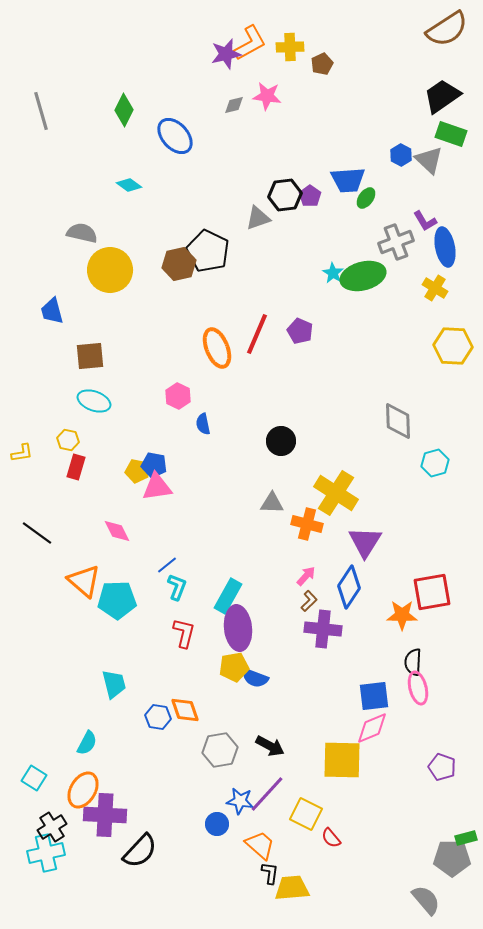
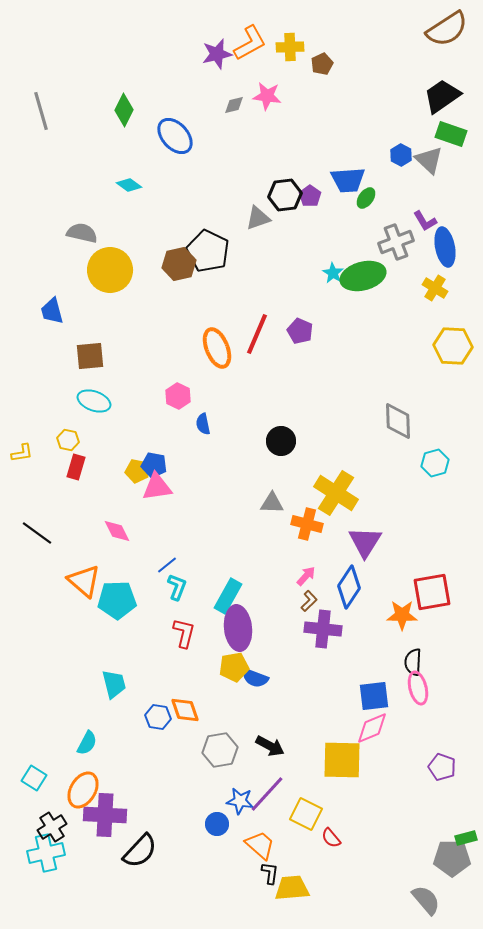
purple star at (226, 54): moved 9 px left
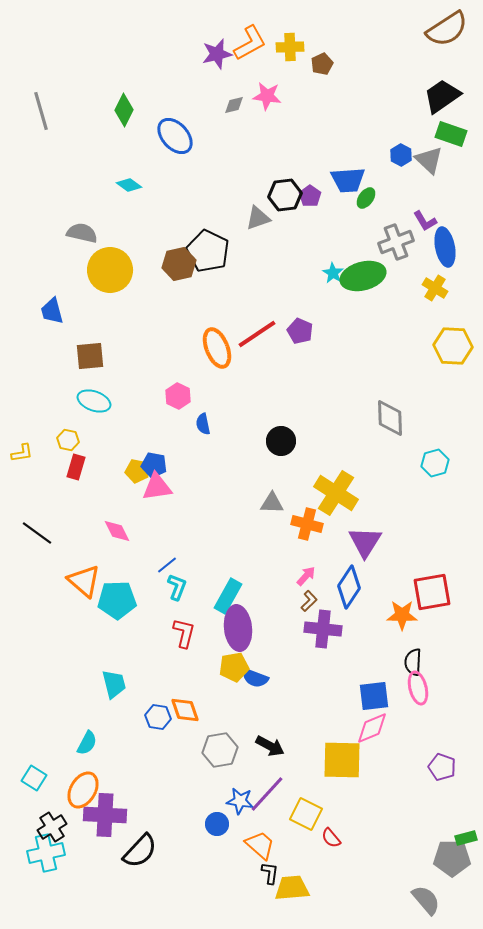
red line at (257, 334): rotated 33 degrees clockwise
gray diamond at (398, 421): moved 8 px left, 3 px up
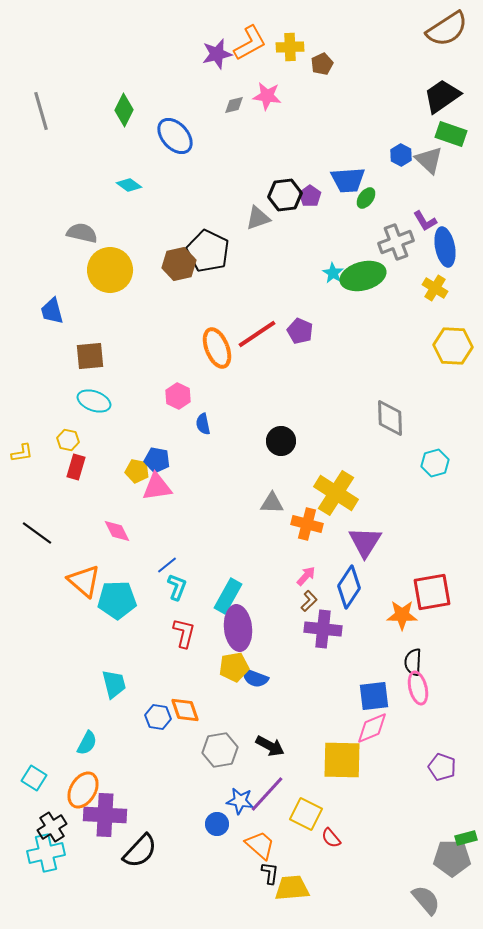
blue pentagon at (154, 465): moved 3 px right, 5 px up
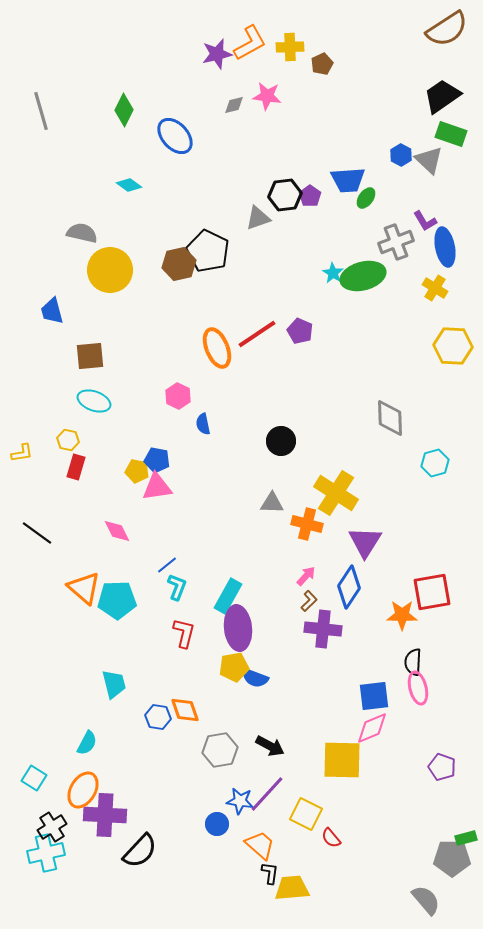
orange triangle at (84, 581): moved 7 px down
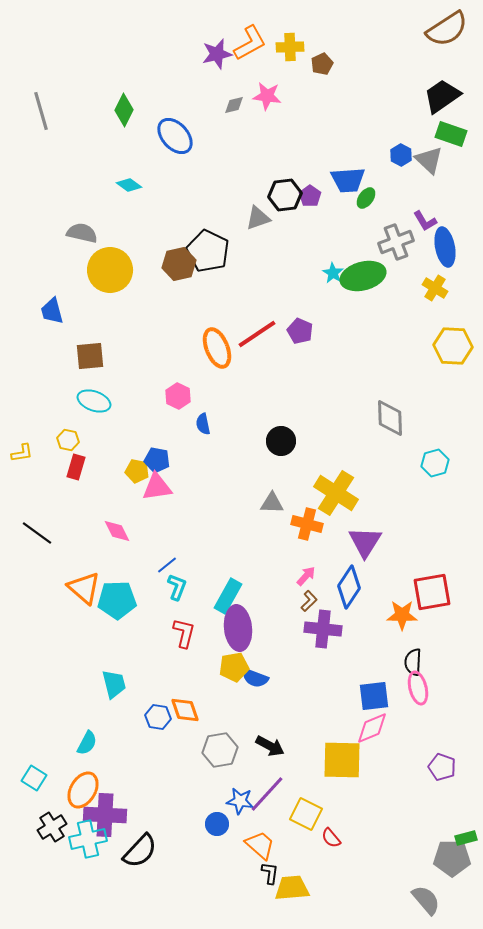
cyan cross at (46, 853): moved 42 px right, 14 px up
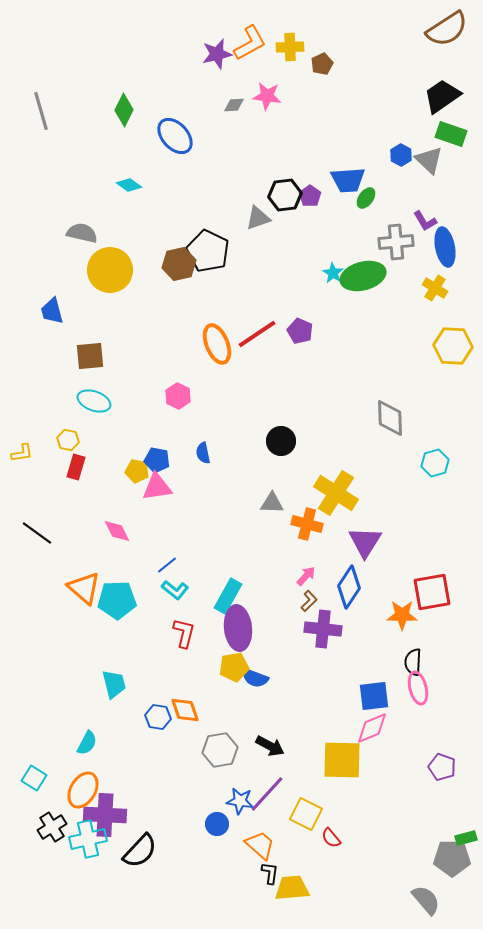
gray diamond at (234, 105): rotated 10 degrees clockwise
gray cross at (396, 242): rotated 16 degrees clockwise
orange ellipse at (217, 348): moved 4 px up
blue semicircle at (203, 424): moved 29 px down
cyan L-shape at (177, 587): moved 2 px left, 3 px down; rotated 108 degrees clockwise
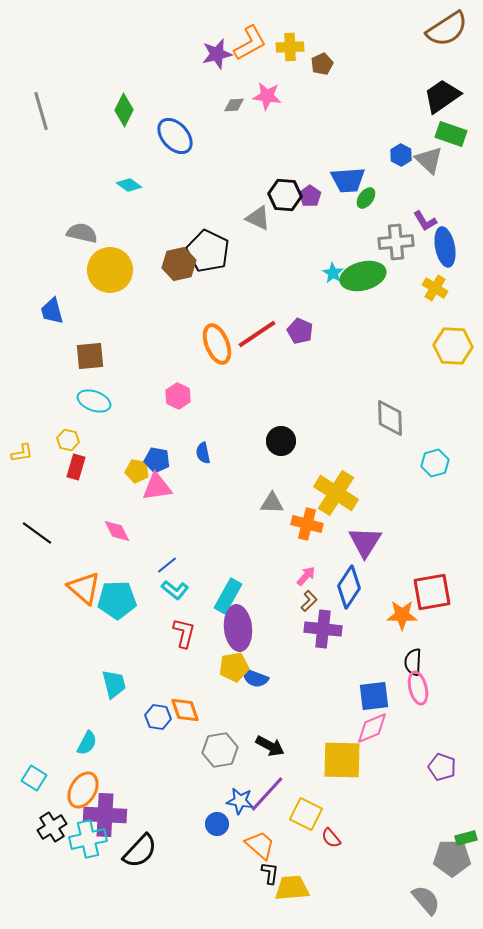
black hexagon at (285, 195): rotated 12 degrees clockwise
gray triangle at (258, 218): rotated 44 degrees clockwise
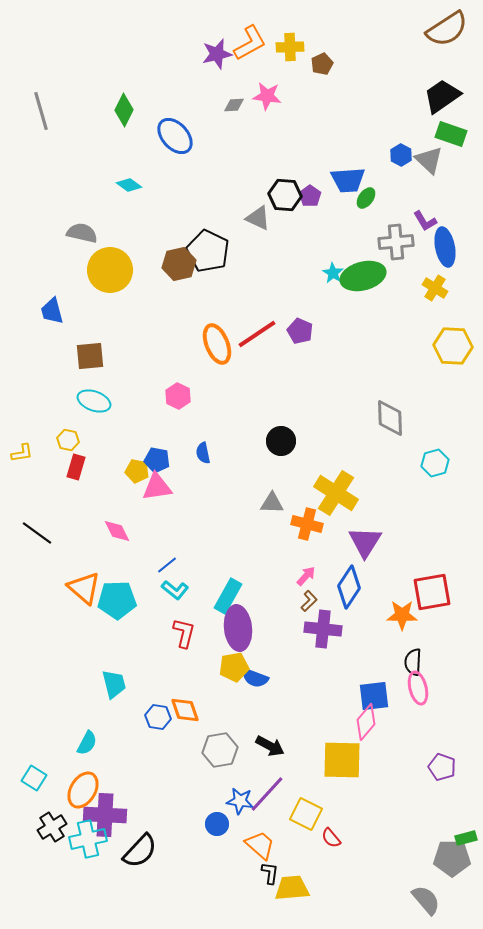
pink diamond at (372, 728): moved 6 px left, 6 px up; rotated 27 degrees counterclockwise
